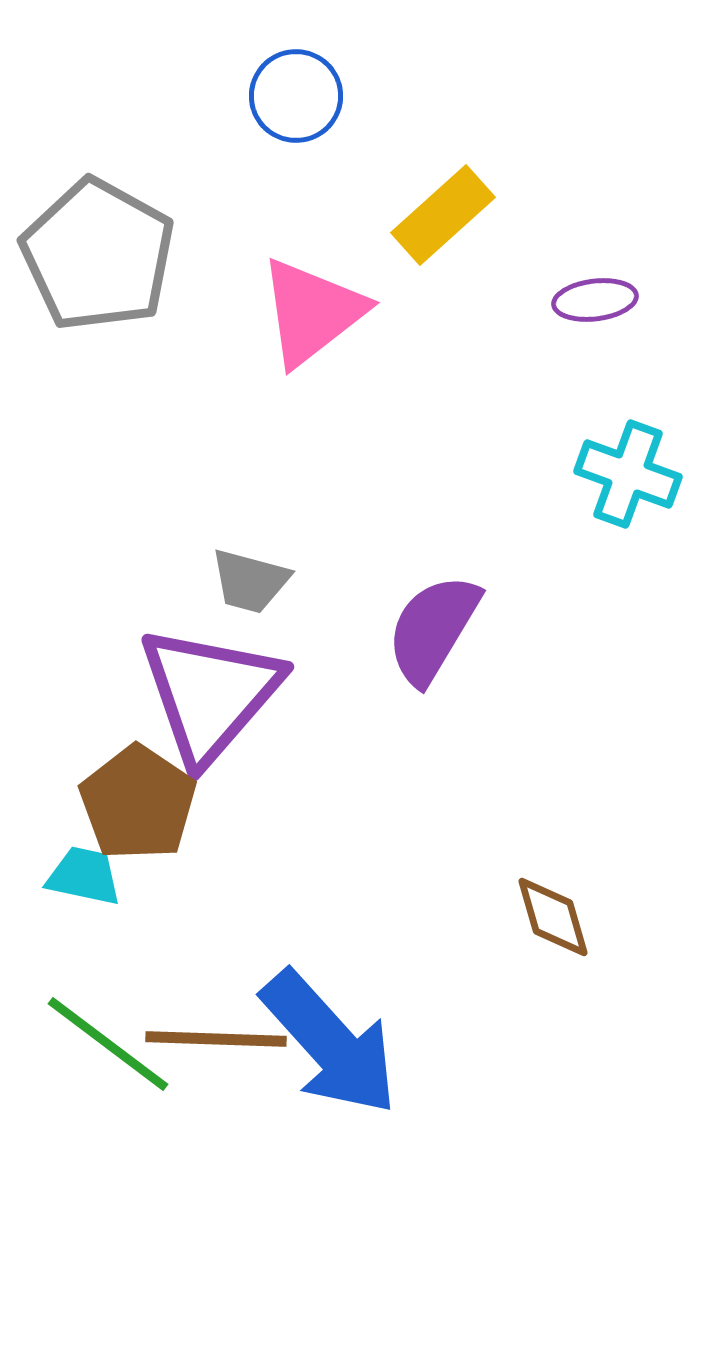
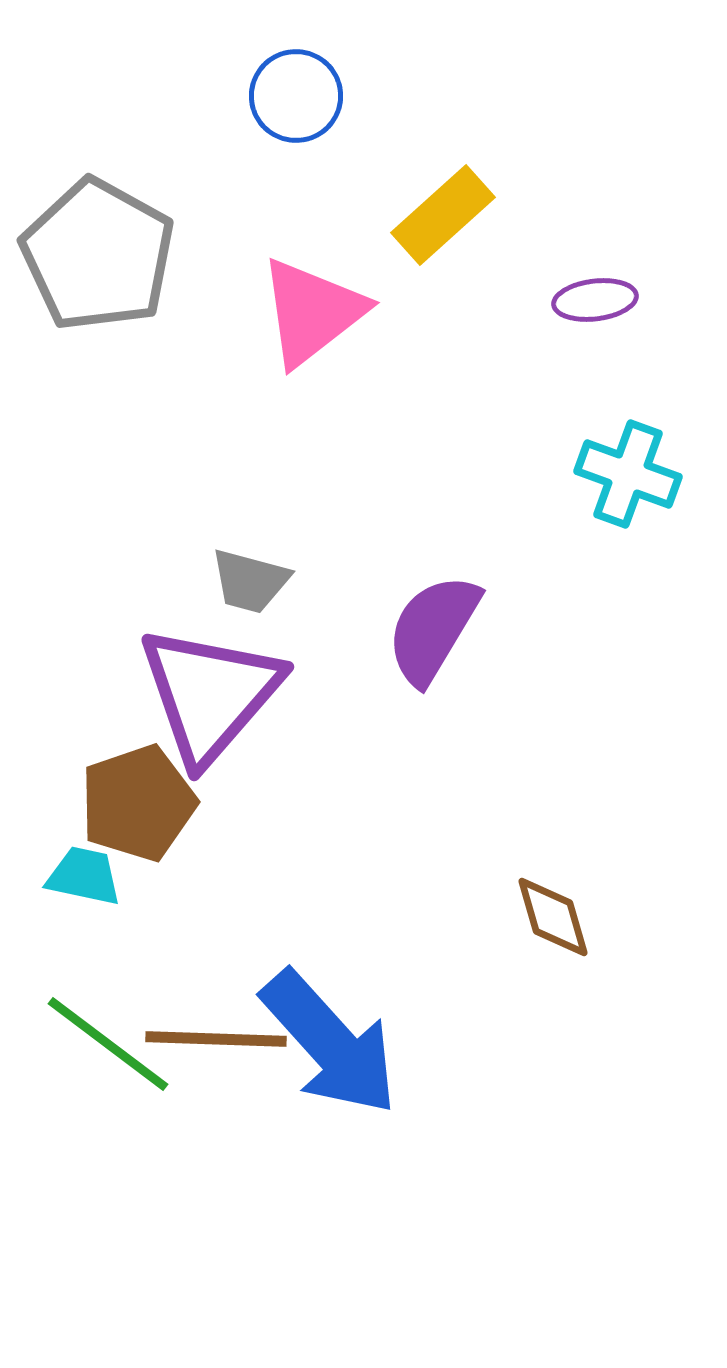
brown pentagon: rotated 19 degrees clockwise
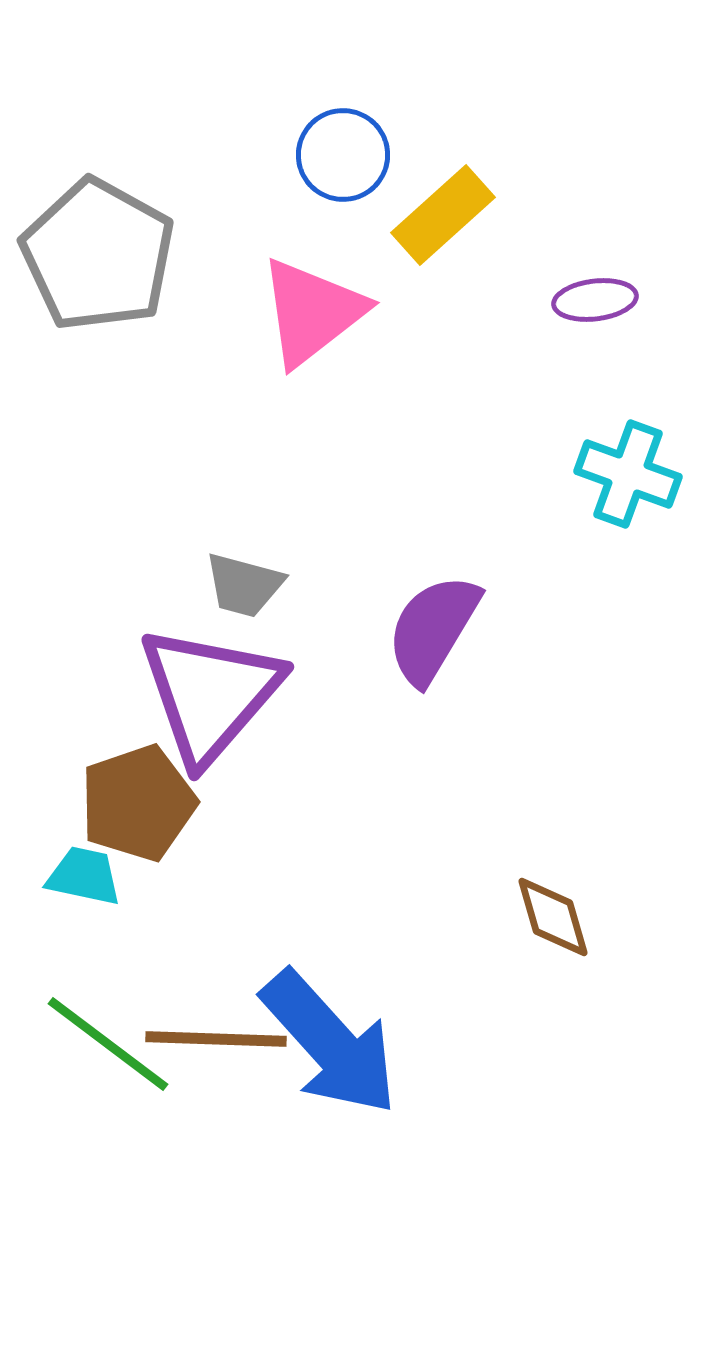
blue circle: moved 47 px right, 59 px down
gray trapezoid: moved 6 px left, 4 px down
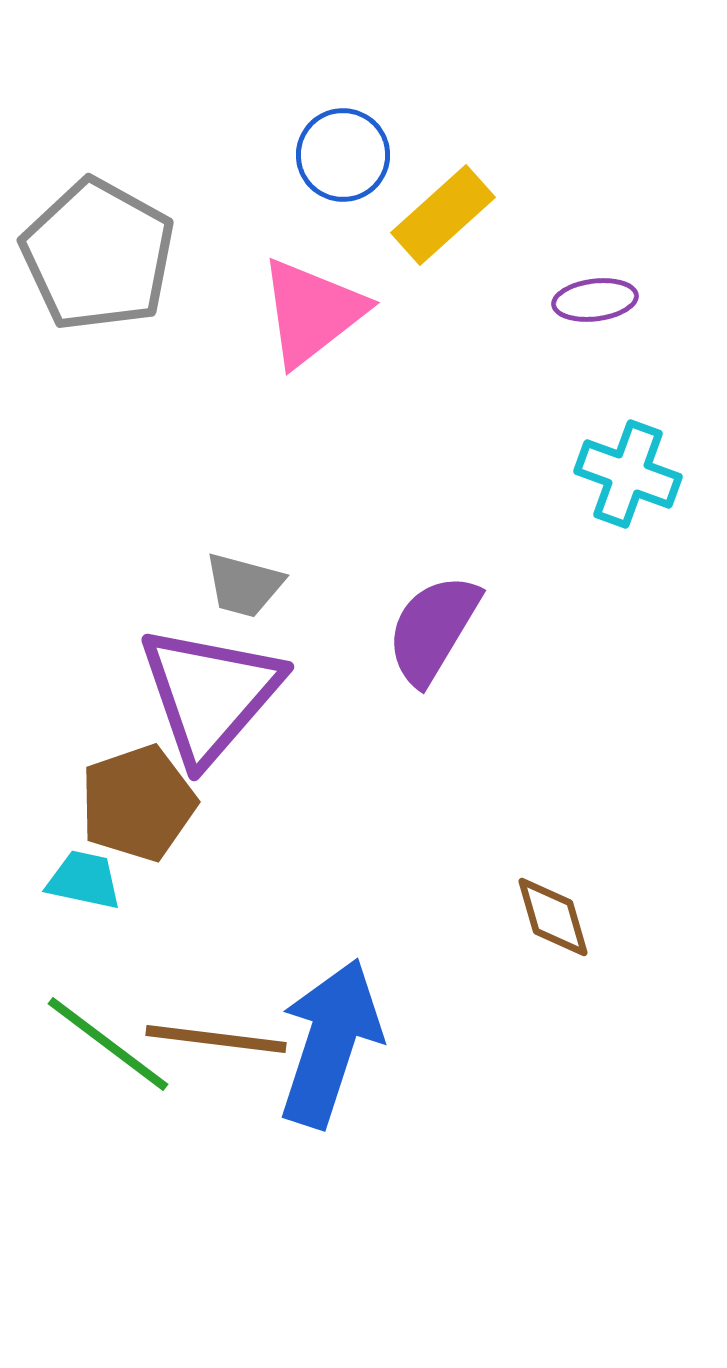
cyan trapezoid: moved 4 px down
brown line: rotated 5 degrees clockwise
blue arrow: rotated 120 degrees counterclockwise
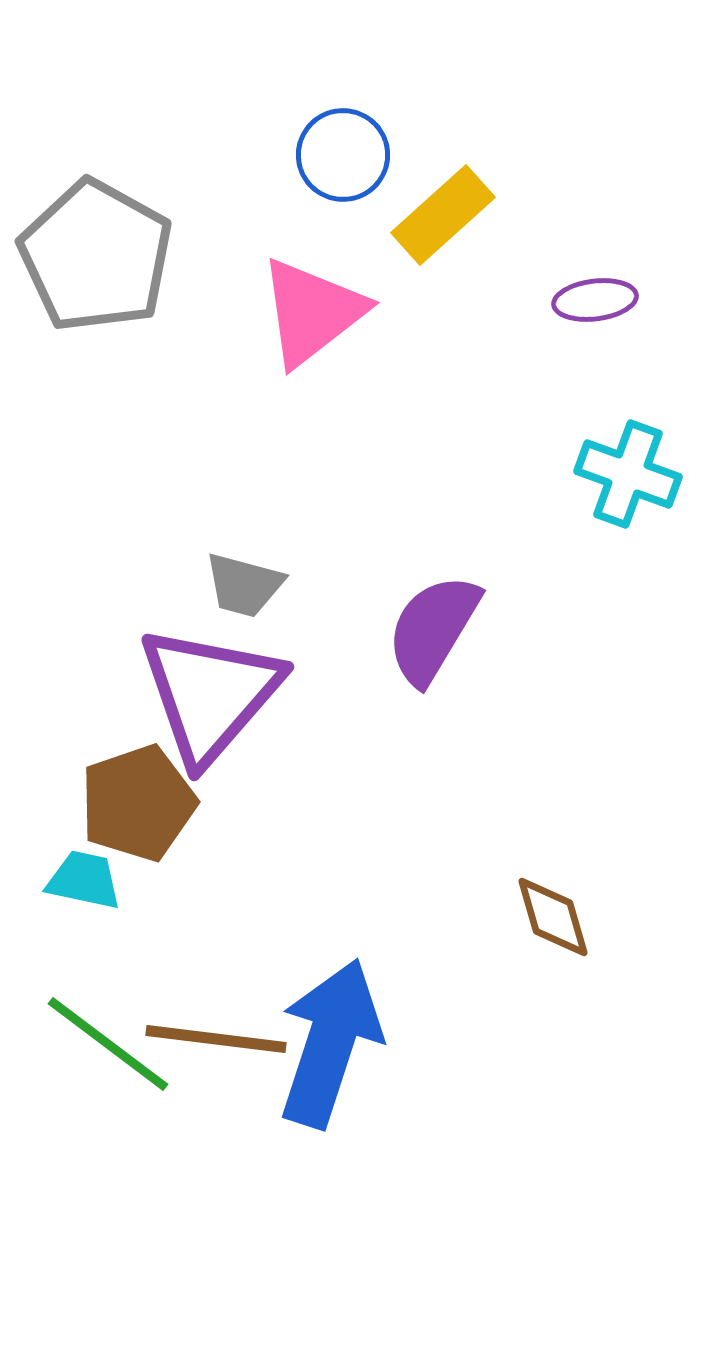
gray pentagon: moved 2 px left, 1 px down
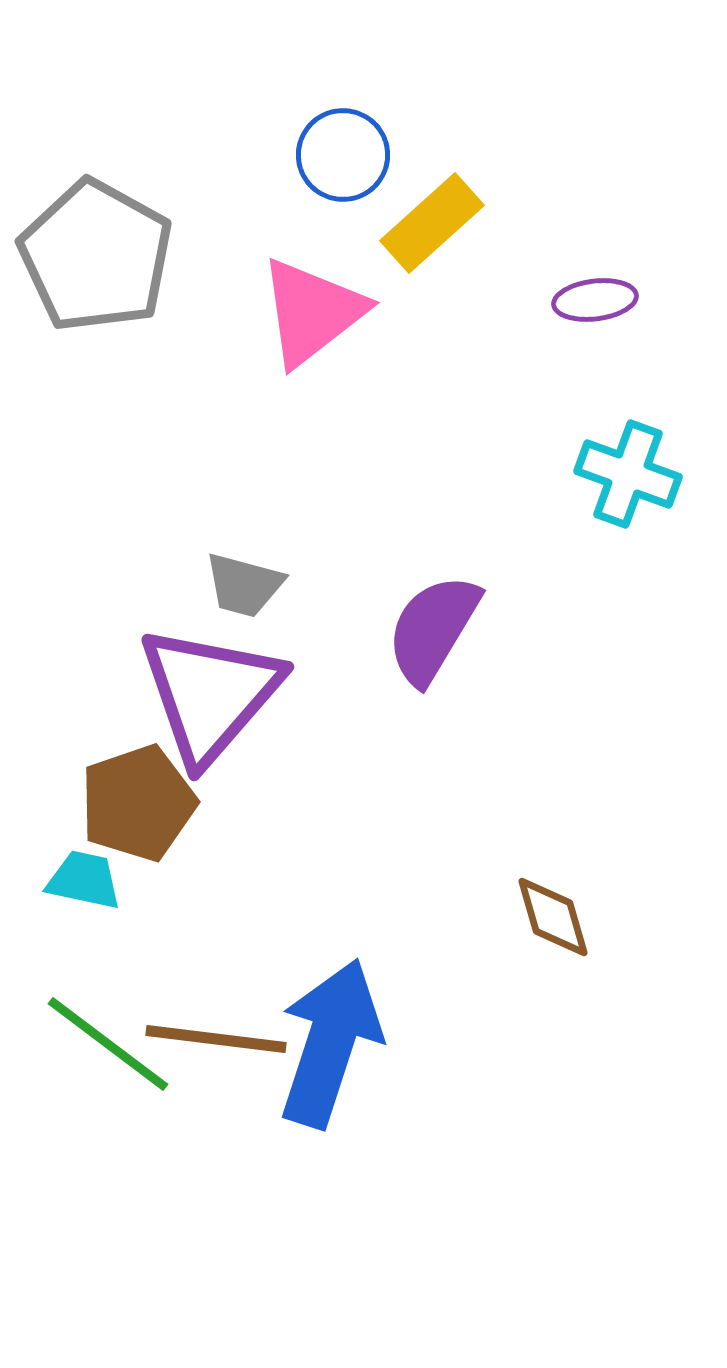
yellow rectangle: moved 11 px left, 8 px down
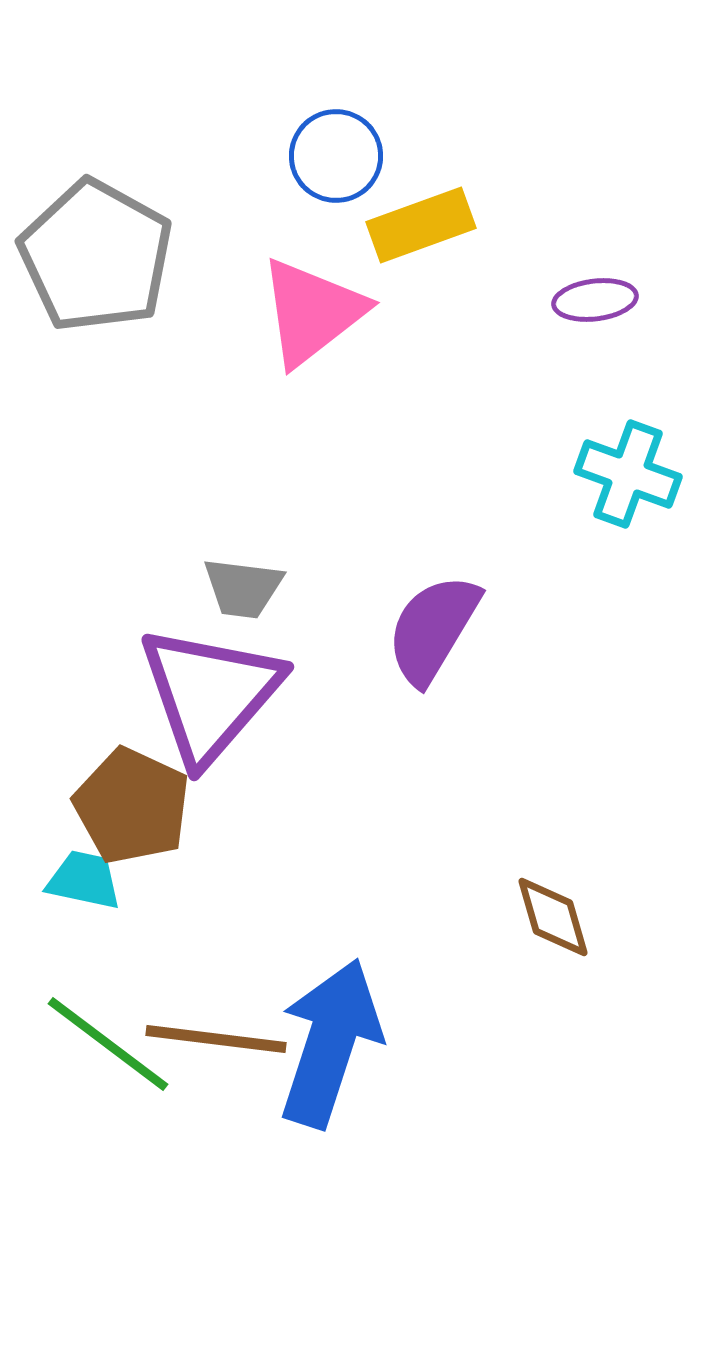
blue circle: moved 7 px left, 1 px down
yellow rectangle: moved 11 px left, 2 px down; rotated 22 degrees clockwise
gray trapezoid: moved 1 px left, 3 px down; rotated 8 degrees counterclockwise
brown pentagon: moved 6 px left, 3 px down; rotated 28 degrees counterclockwise
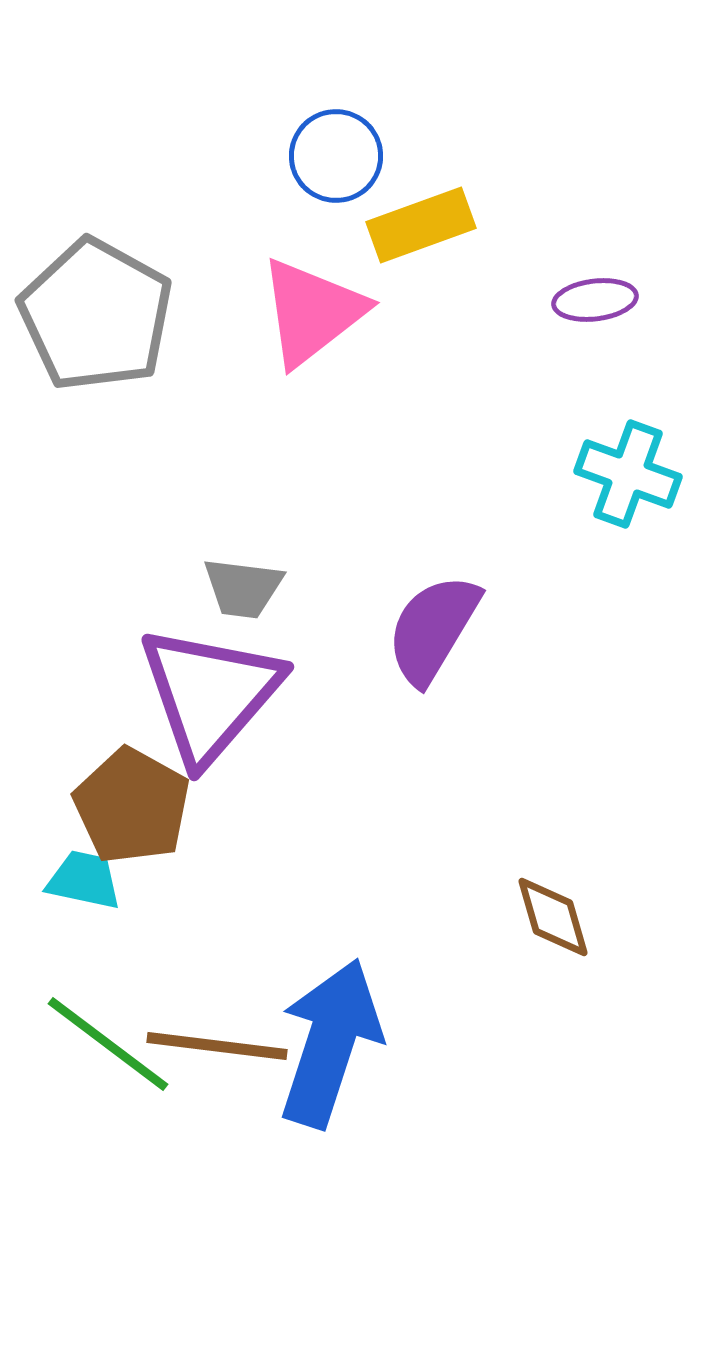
gray pentagon: moved 59 px down
brown pentagon: rotated 4 degrees clockwise
brown line: moved 1 px right, 7 px down
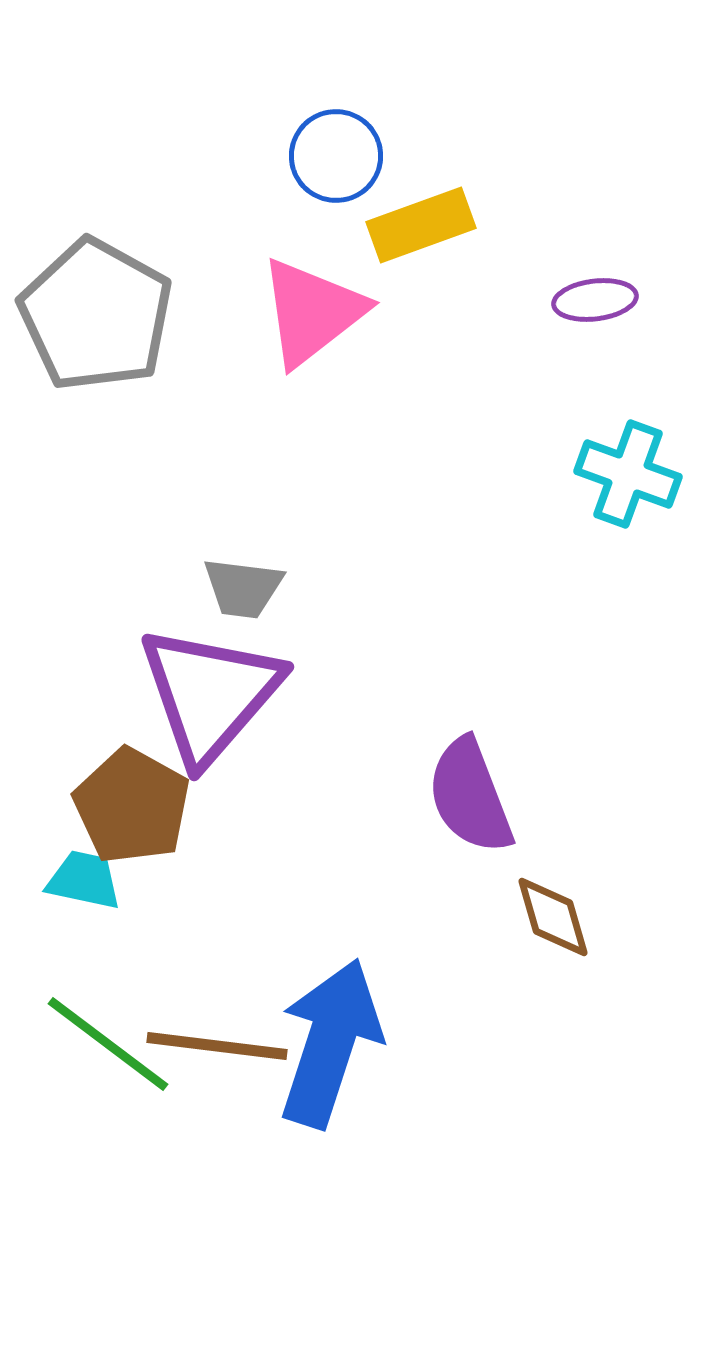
purple semicircle: moved 37 px right, 167 px down; rotated 52 degrees counterclockwise
